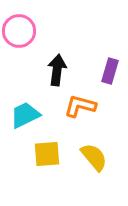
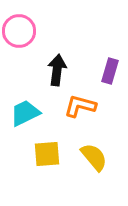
cyan trapezoid: moved 2 px up
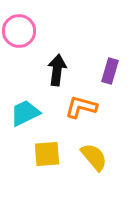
orange L-shape: moved 1 px right, 1 px down
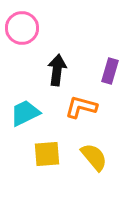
pink circle: moved 3 px right, 3 px up
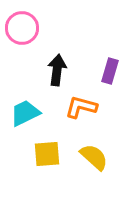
yellow semicircle: rotated 8 degrees counterclockwise
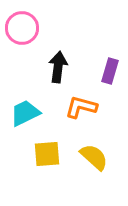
black arrow: moved 1 px right, 3 px up
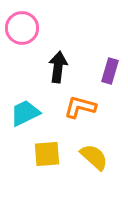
orange L-shape: moved 1 px left
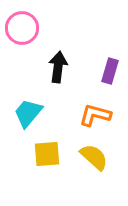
orange L-shape: moved 15 px right, 8 px down
cyan trapezoid: moved 3 px right; rotated 24 degrees counterclockwise
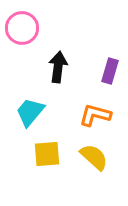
cyan trapezoid: moved 2 px right, 1 px up
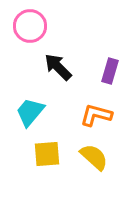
pink circle: moved 8 px right, 2 px up
black arrow: rotated 52 degrees counterclockwise
orange L-shape: moved 1 px right
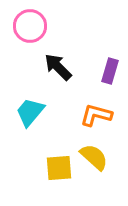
yellow square: moved 12 px right, 14 px down
